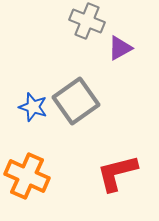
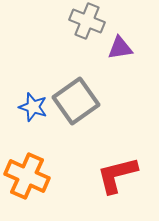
purple triangle: rotated 20 degrees clockwise
red L-shape: moved 2 px down
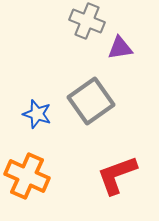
gray square: moved 15 px right
blue star: moved 4 px right, 7 px down
red L-shape: rotated 6 degrees counterclockwise
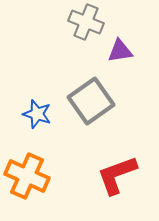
gray cross: moved 1 px left, 1 px down
purple triangle: moved 3 px down
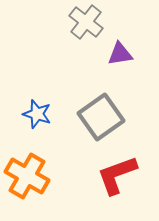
gray cross: rotated 16 degrees clockwise
purple triangle: moved 3 px down
gray square: moved 10 px right, 16 px down
orange cross: rotated 6 degrees clockwise
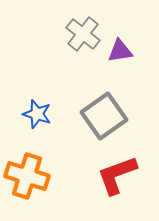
gray cross: moved 3 px left, 12 px down
purple triangle: moved 3 px up
gray square: moved 3 px right, 1 px up
orange cross: rotated 12 degrees counterclockwise
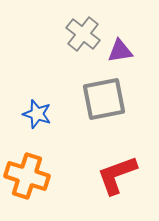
gray square: moved 17 px up; rotated 24 degrees clockwise
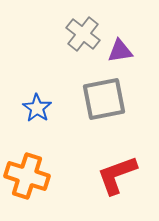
blue star: moved 6 px up; rotated 16 degrees clockwise
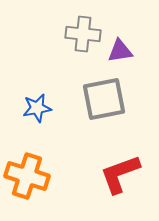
gray cross: rotated 32 degrees counterclockwise
blue star: rotated 28 degrees clockwise
red L-shape: moved 3 px right, 1 px up
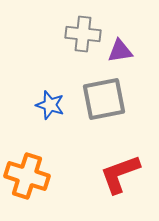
blue star: moved 13 px right, 3 px up; rotated 28 degrees clockwise
